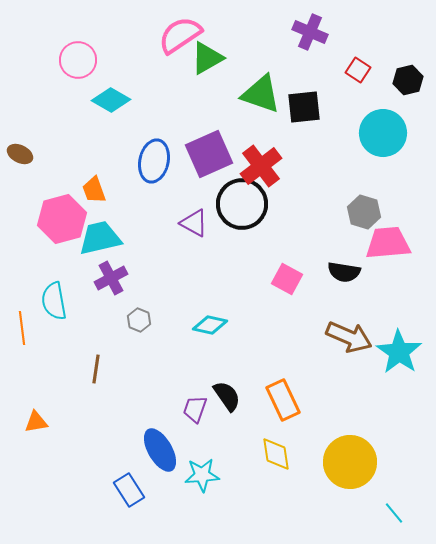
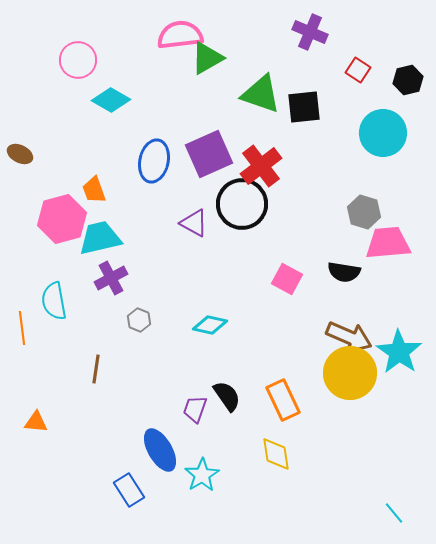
pink semicircle at (180, 35): rotated 27 degrees clockwise
orange triangle at (36, 422): rotated 15 degrees clockwise
yellow circle at (350, 462): moved 89 px up
cyan star at (202, 475): rotated 28 degrees counterclockwise
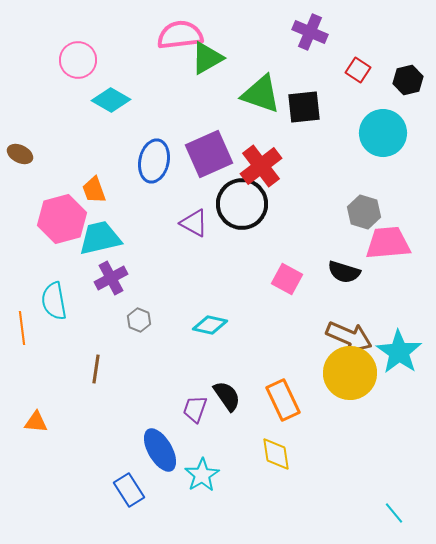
black semicircle at (344, 272): rotated 8 degrees clockwise
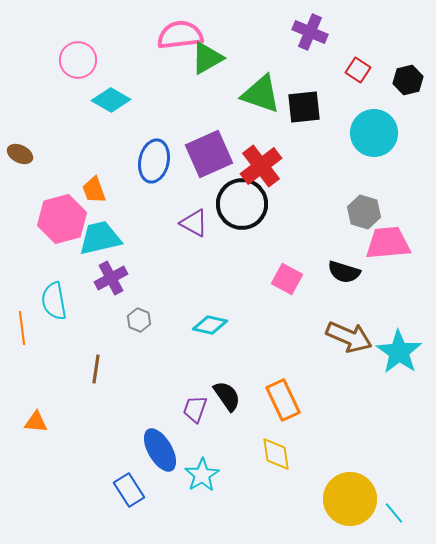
cyan circle at (383, 133): moved 9 px left
yellow circle at (350, 373): moved 126 px down
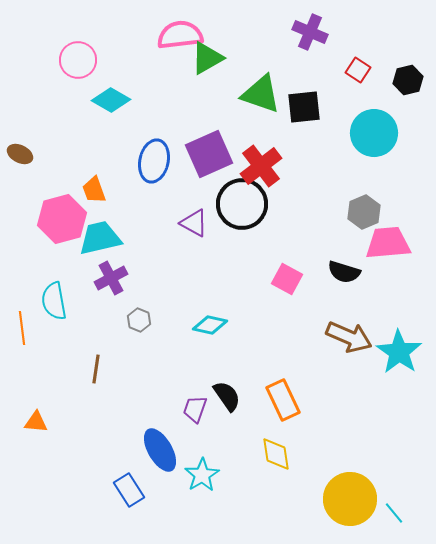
gray hexagon at (364, 212): rotated 20 degrees clockwise
